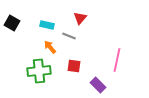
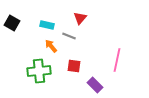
orange arrow: moved 1 px right, 1 px up
purple rectangle: moved 3 px left
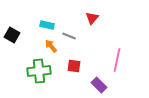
red triangle: moved 12 px right
black square: moved 12 px down
purple rectangle: moved 4 px right
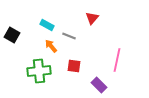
cyan rectangle: rotated 16 degrees clockwise
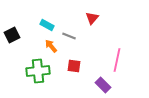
black square: rotated 35 degrees clockwise
green cross: moved 1 px left
purple rectangle: moved 4 px right
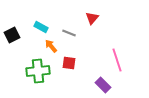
cyan rectangle: moved 6 px left, 2 px down
gray line: moved 3 px up
pink line: rotated 30 degrees counterclockwise
red square: moved 5 px left, 3 px up
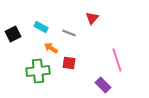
black square: moved 1 px right, 1 px up
orange arrow: moved 2 px down; rotated 16 degrees counterclockwise
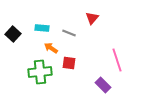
cyan rectangle: moved 1 px right, 1 px down; rotated 24 degrees counterclockwise
black square: rotated 21 degrees counterclockwise
green cross: moved 2 px right, 1 px down
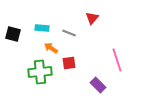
black square: rotated 28 degrees counterclockwise
red square: rotated 16 degrees counterclockwise
purple rectangle: moved 5 px left
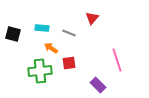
green cross: moved 1 px up
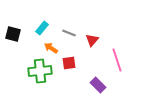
red triangle: moved 22 px down
cyan rectangle: rotated 56 degrees counterclockwise
